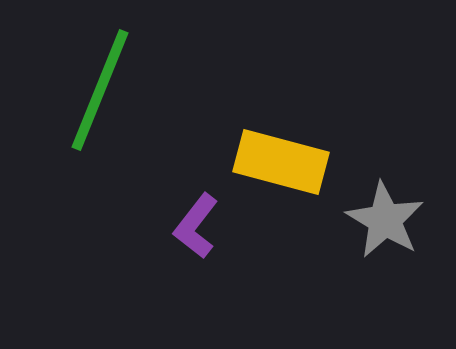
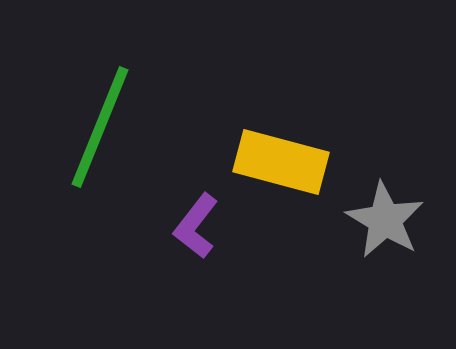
green line: moved 37 px down
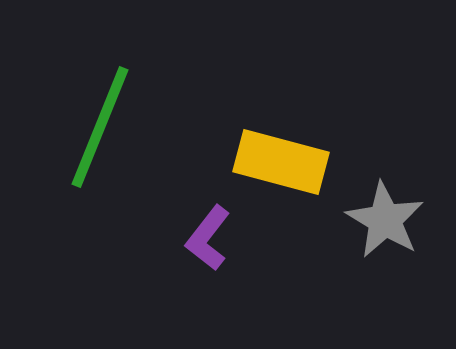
purple L-shape: moved 12 px right, 12 px down
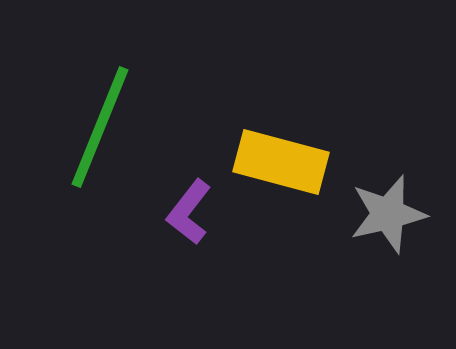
gray star: moved 3 px right, 6 px up; rotated 28 degrees clockwise
purple L-shape: moved 19 px left, 26 px up
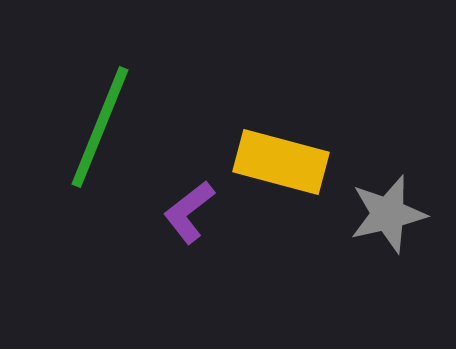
purple L-shape: rotated 14 degrees clockwise
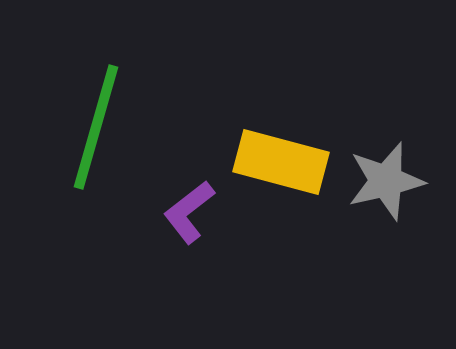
green line: moved 4 px left; rotated 6 degrees counterclockwise
gray star: moved 2 px left, 33 px up
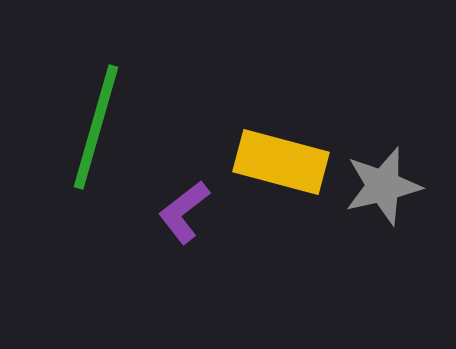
gray star: moved 3 px left, 5 px down
purple L-shape: moved 5 px left
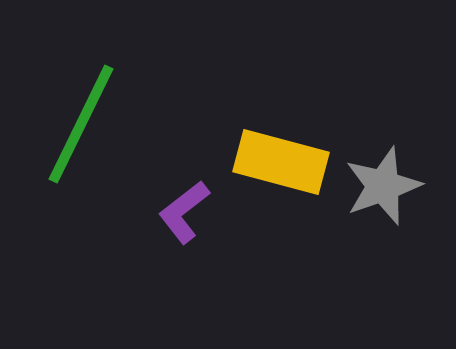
green line: moved 15 px left, 3 px up; rotated 10 degrees clockwise
gray star: rotated 6 degrees counterclockwise
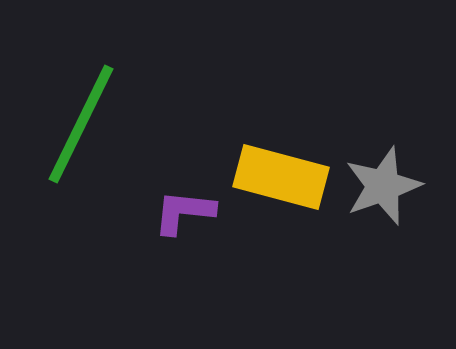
yellow rectangle: moved 15 px down
purple L-shape: rotated 44 degrees clockwise
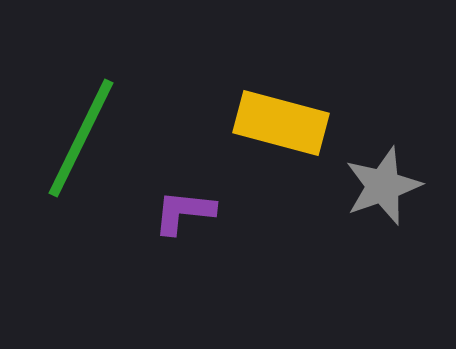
green line: moved 14 px down
yellow rectangle: moved 54 px up
